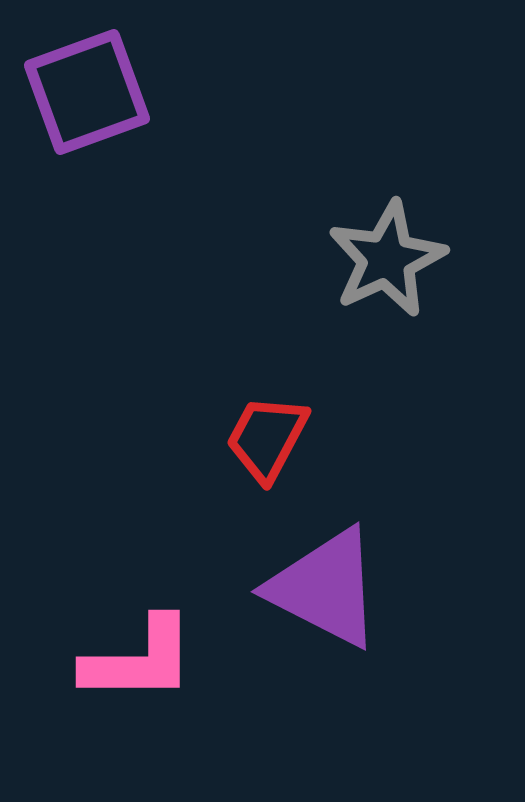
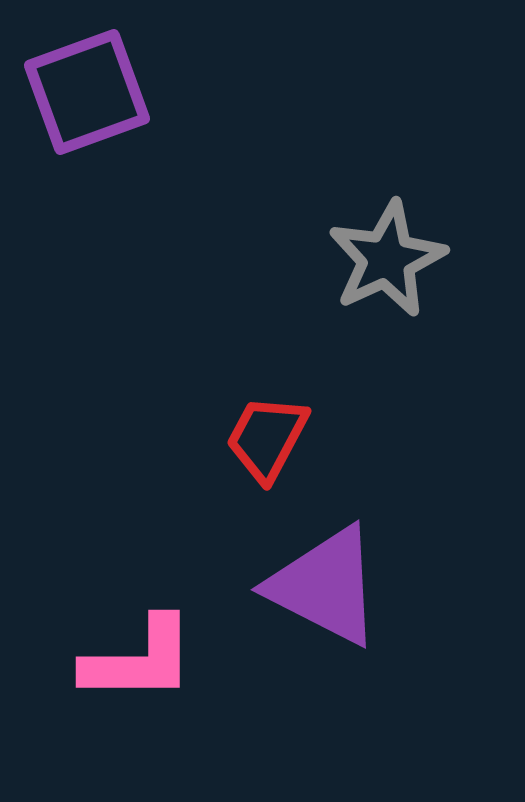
purple triangle: moved 2 px up
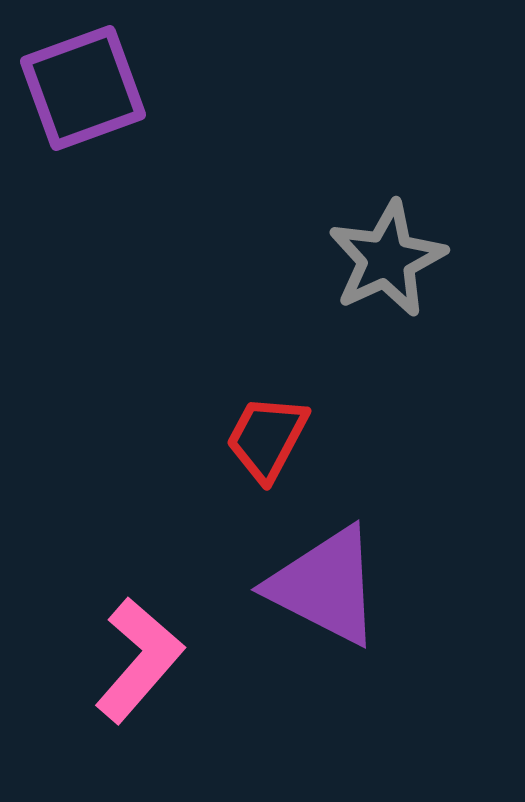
purple square: moved 4 px left, 4 px up
pink L-shape: rotated 49 degrees counterclockwise
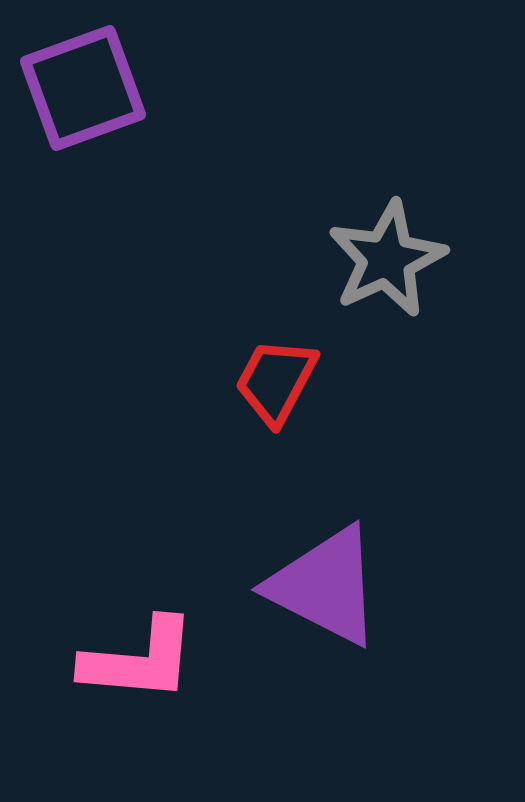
red trapezoid: moved 9 px right, 57 px up
pink L-shape: rotated 54 degrees clockwise
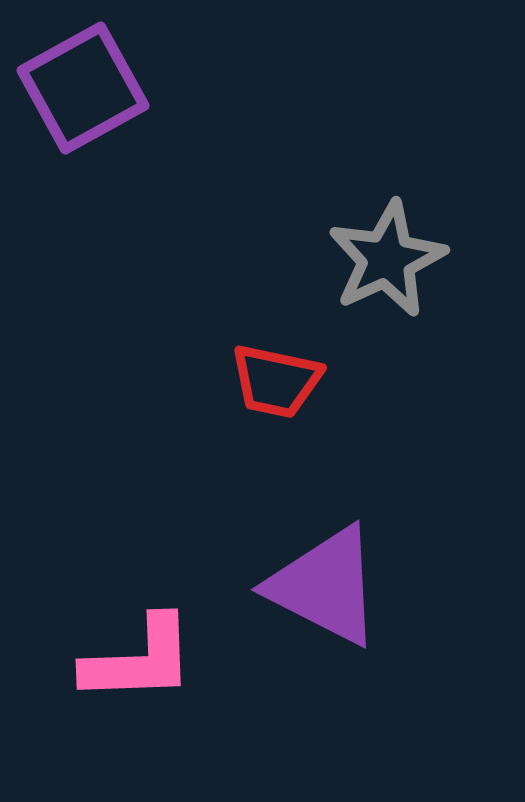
purple square: rotated 9 degrees counterclockwise
red trapezoid: rotated 106 degrees counterclockwise
pink L-shape: rotated 7 degrees counterclockwise
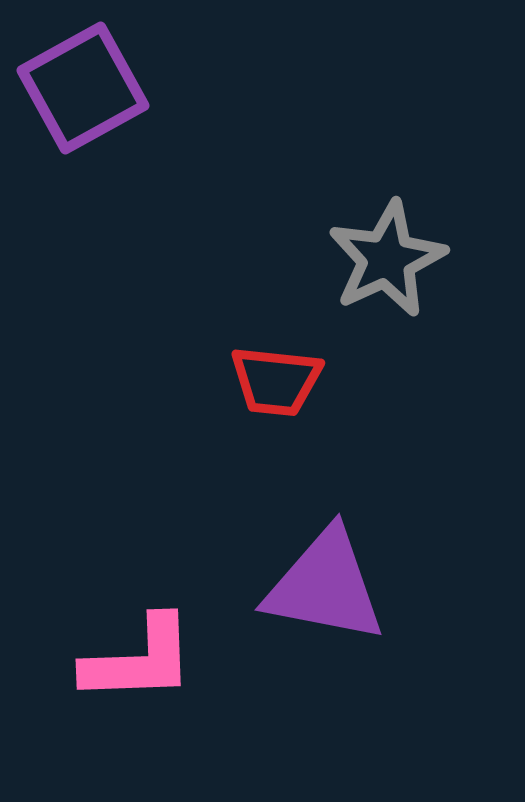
red trapezoid: rotated 6 degrees counterclockwise
purple triangle: rotated 16 degrees counterclockwise
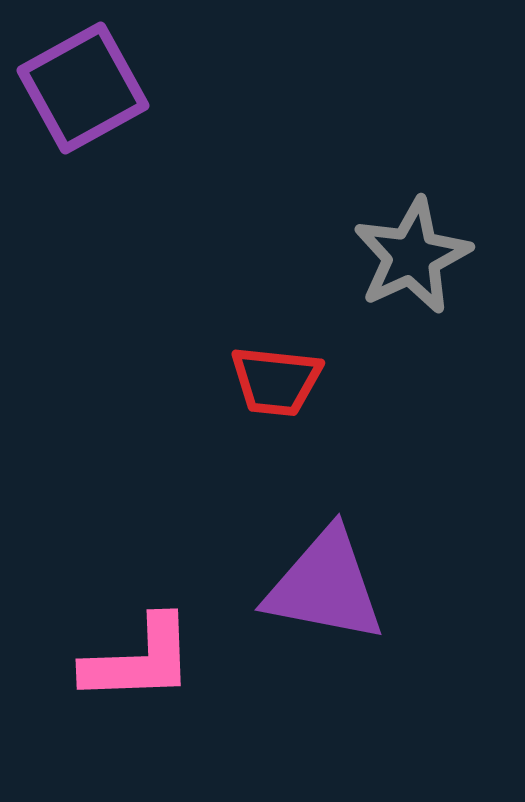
gray star: moved 25 px right, 3 px up
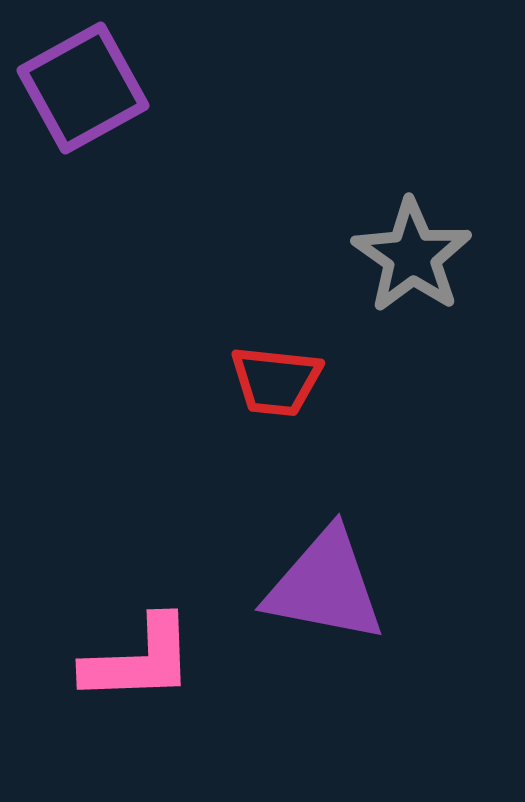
gray star: rotated 12 degrees counterclockwise
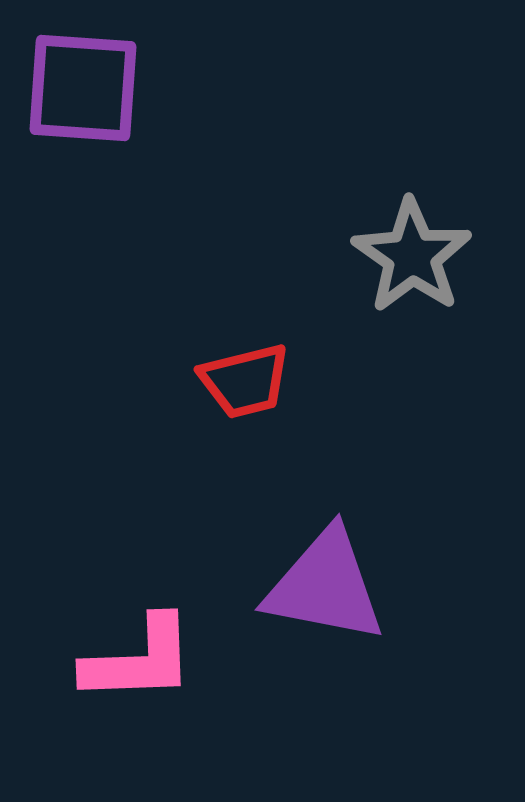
purple square: rotated 33 degrees clockwise
red trapezoid: moved 31 px left; rotated 20 degrees counterclockwise
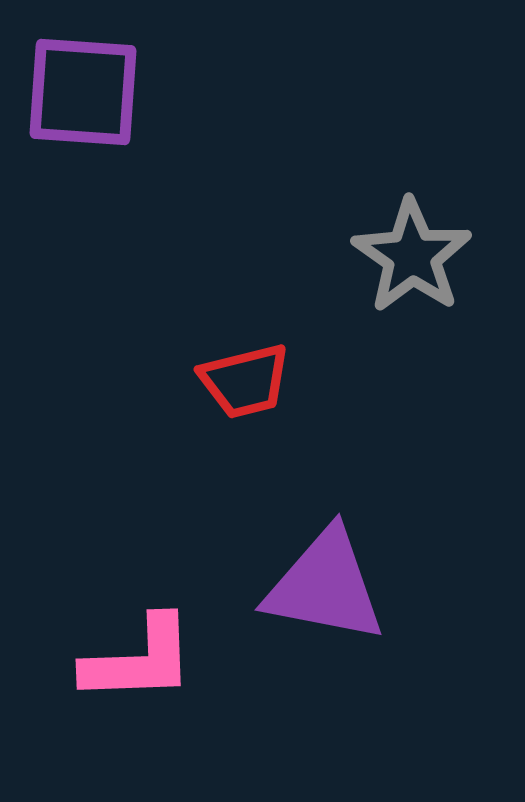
purple square: moved 4 px down
